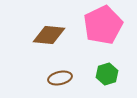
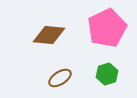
pink pentagon: moved 4 px right, 3 px down
brown ellipse: rotated 20 degrees counterclockwise
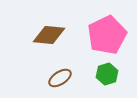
pink pentagon: moved 7 px down
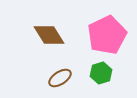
brown diamond: rotated 52 degrees clockwise
green hexagon: moved 6 px left, 1 px up
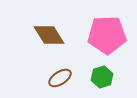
pink pentagon: rotated 24 degrees clockwise
green hexagon: moved 1 px right, 4 px down
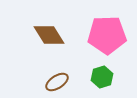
brown ellipse: moved 3 px left, 4 px down
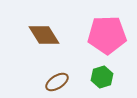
brown diamond: moved 5 px left
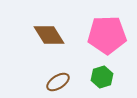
brown diamond: moved 5 px right
brown ellipse: moved 1 px right
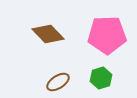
brown diamond: moved 1 px left, 1 px up; rotated 12 degrees counterclockwise
green hexagon: moved 1 px left, 1 px down
